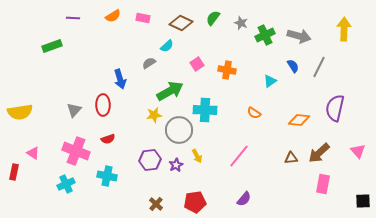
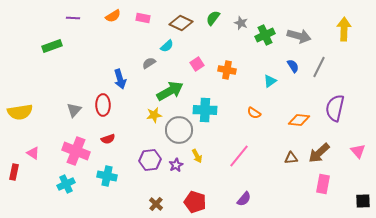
red pentagon at (195, 202): rotated 25 degrees clockwise
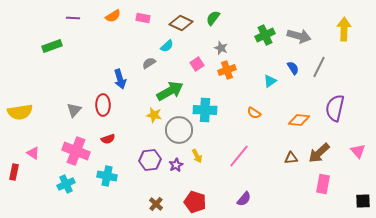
gray star at (241, 23): moved 20 px left, 25 px down
blue semicircle at (293, 66): moved 2 px down
orange cross at (227, 70): rotated 30 degrees counterclockwise
yellow star at (154, 115): rotated 21 degrees clockwise
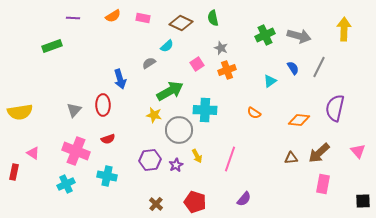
green semicircle at (213, 18): rotated 49 degrees counterclockwise
pink line at (239, 156): moved 9 px left, 3 px down; rotated 20 degrees counterclockwise
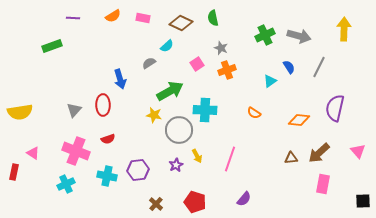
blue semicircle at (293, 68): moved 4 px left, 1 px up
purple hexagon at (150, 160): moved 12 px left, 10 px down
